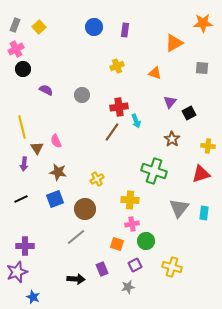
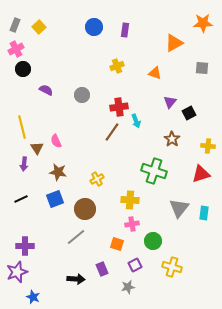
green circle at (146, 241): moved 7 px right
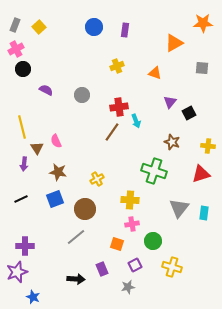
brown star at (172, 139): moved 3 px down; rotated 14 degrees counterclockwise
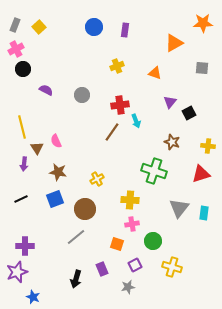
red cross at (119, 107): moved 1 px right, 2 px up
black arrow at (76, 279): rotated 102 degrees clockwise
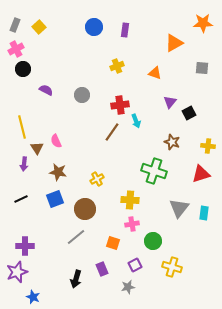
orange square at (117, 244): moved 4 px left, 1 px up
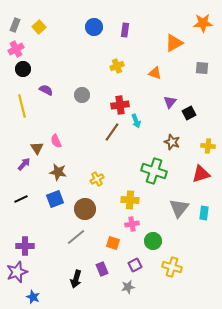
yellow line at (22, 127): moved 21 px up
purple arrow at (24, 164): rotated 144 degrees counterclockwise
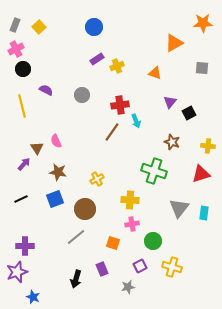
purple rectangle at (125, 30): moved 28 px left, 29 px down; rotated 48 degrees clockwise
purple square at (135, 265): moved 5 px right, 1 px down
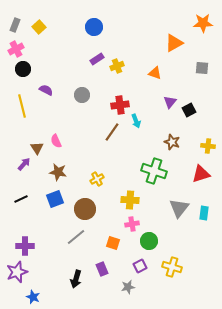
black square at (189, 113): moved 3 px up
green circle at (153, 241): moved 4 px left
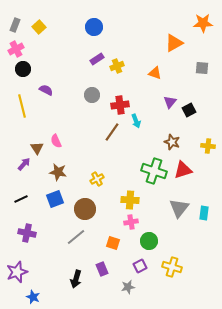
gray circle at (82, 95): moved 10 px right
red triangle at (201, 174): moved 18 px left, 4 px up
pink cross at (132, 224): moved 1 px left, 2 px up
purple cross at (25, 246): moved 2 px right, 13 px up; rotated 12 degrees clockwise
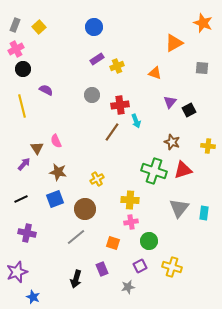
orange star at (203, 23): rotated 24 degrees clockwise
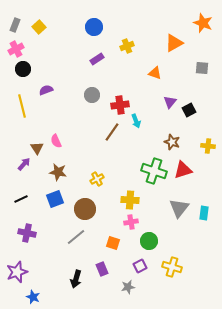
yellow cross at (117, 66): moved 10 px right, 20 px up
purple semicircle at (46, 90): rotated 48 degrees counterclockwise
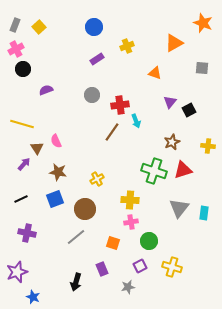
yellow line at (22, 106): moved 18 px down; rotated 60 degrees counterclockwise
brown star at (172, 142): rotated 28 degrees clockwise
black arrow at (76, 279): moved 3 px down
